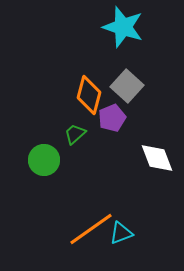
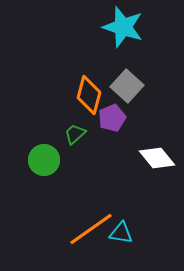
white diamond: rotated 18 degrees counterclockwise
cyan triangle: rotated 30 degrees clockwise
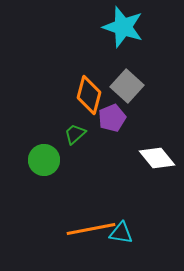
orange line: rotated 24 degrees clockwise
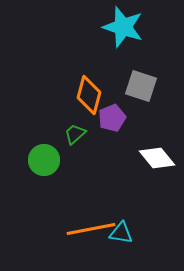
gray square: moved 14 px right; rotated 24 degrees counterclockwise
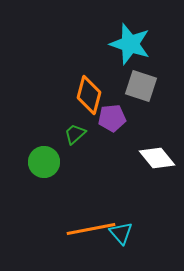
cyan star: moved 7 px right, 17 px down
purple pentagon: rotated 16 degrees clockwise
green circle: moved 2 px down
cyan triangle: rotated 40 degrees clockwise
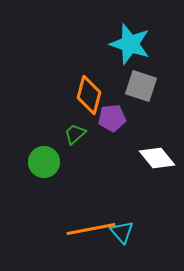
cyan triangle: moved 1 px right, 1 px up
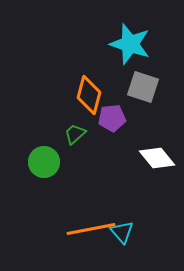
gray square: moved 2 px right, 1 px down
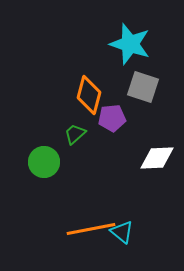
white diamond: rotated 54 degrees counterclockwise
cyan triangle: rotated 10 degrees counterclockwise
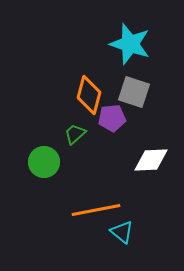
gray square: moved 9 px left, 5 px down
white diamond: moved 6 px left, 2 px down
orange line: moved 5 px right, 19 px up
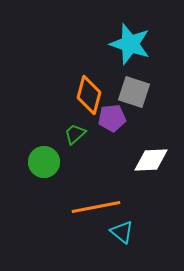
orange line: moved 3 px up
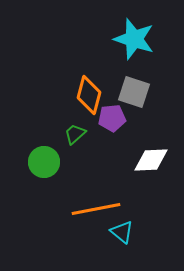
cyan star: moved 4 px right, 5 px up
orange line: moved 2 px down
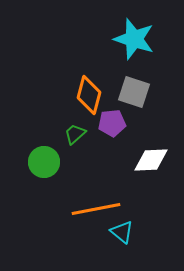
purple pentagon: moved 5 px down
